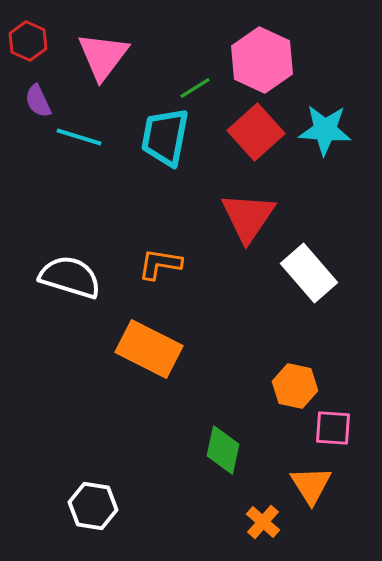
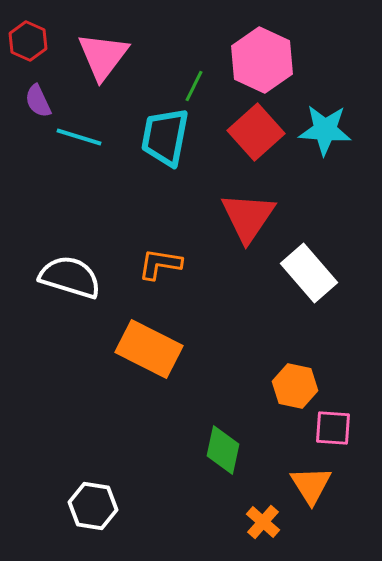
green line: moved 1 px left, 2 px up; rotated 32 degrees counterclockwise
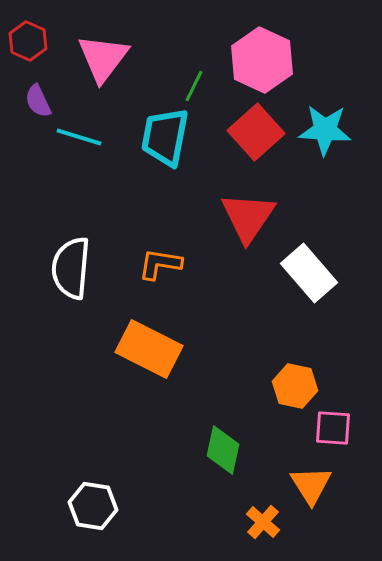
pink triangle: moved 2 px down
white semicircle: moved 1 px right, 9 px up; rotated 102 degrees counterclockwise
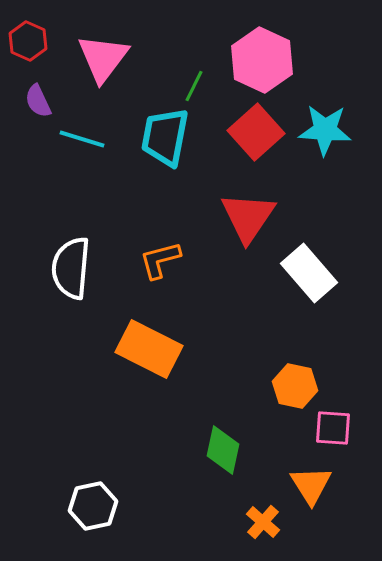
cyan line: moved 3 px right, 2 px down
orange L-shape: moved 4 px up; rotated 24 degrees counterclockwise
white hexagon: rotated 21 degrees counterclockwise
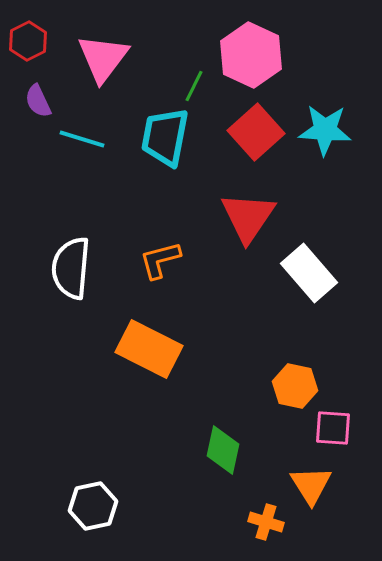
red hexagon: rotated 9 degrees clockwise
pink hexagon: moved 11 px left, 5 px up
orange cross: moved 3 px right; rotated 24 degrees counterclockwise
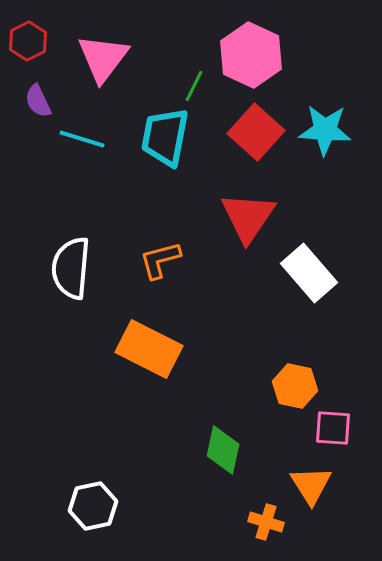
red square: rotated 6 degrees counterclockwise
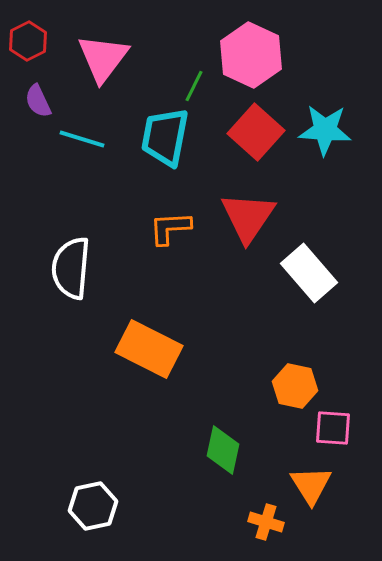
orange L-shape: moved 10 px right, 32 px up; rotated 12 degrees clockwise
